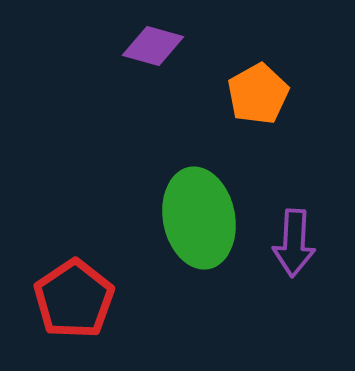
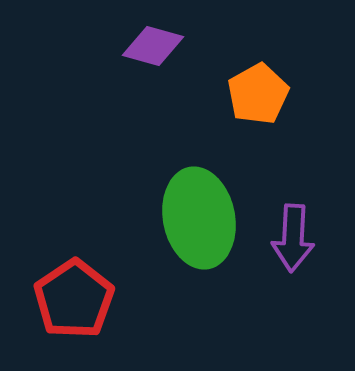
purple arrow: moved 1 px left, 5 px up
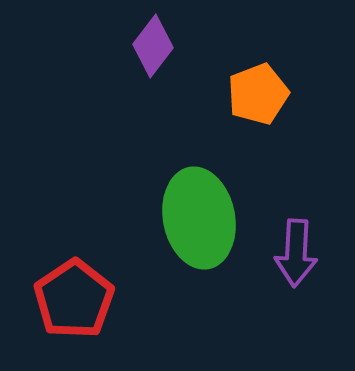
purple diamond: rotated 68 degrees counterclockwise
orange pentagon: rotated 8 degrees clockwise
purple arrow: moved 3 px right, 15 px down
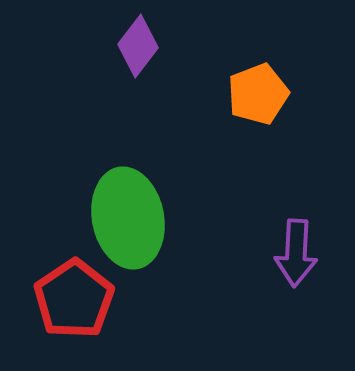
purple diamond: moved 15 px left
green ellipse: moved 71 px left
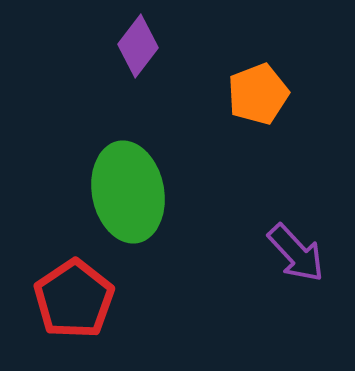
green ellipse: moved 26 px up
purple arrow: rotated 46 degrees counterclockwise
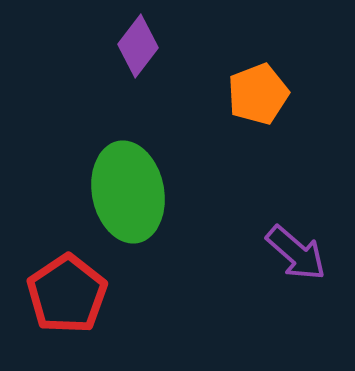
purple arrow: rotated 6 degrees counterclockwise
red pentagon: moved 7 px left, 5 px up
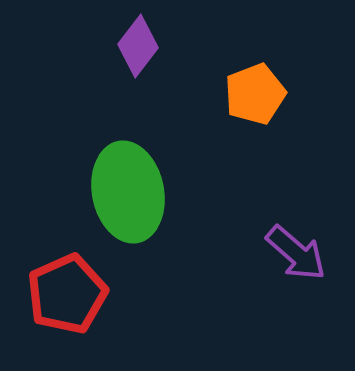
orange pentagon: moved 3 px left
red pentagon: rotated 10 degrees clockwise
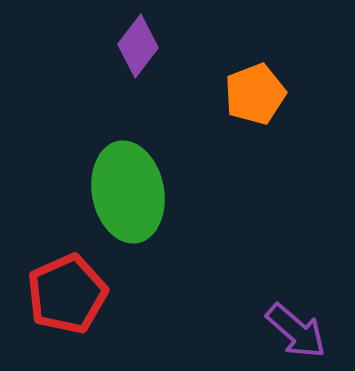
purple arrow: moved 78 px down
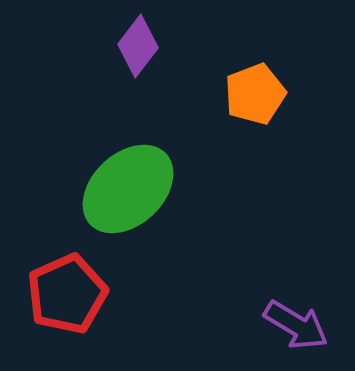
green ellipse: moved 3 px up; rotated 58 degrees clockwise
purple arrow: moved 6 px up; rotated 10 degrees counterclockwise
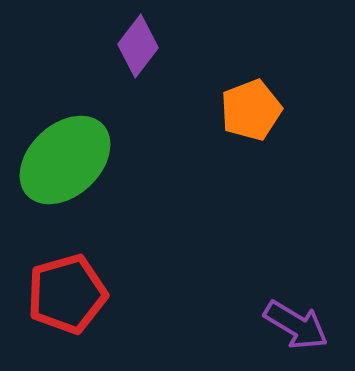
orange pentagon: moved 4 px left, 16 px down
green ellipse: moved 63 px left, 29 px up
red pentagon: rotated 8 degrees clockwise
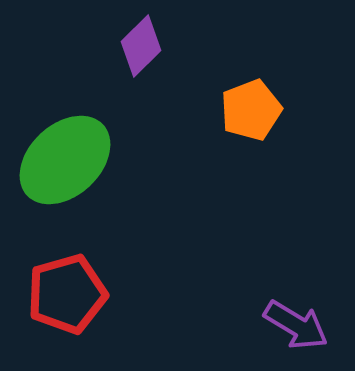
purple diamond: moved 3 px right; rotated 8 degrees clockwise
